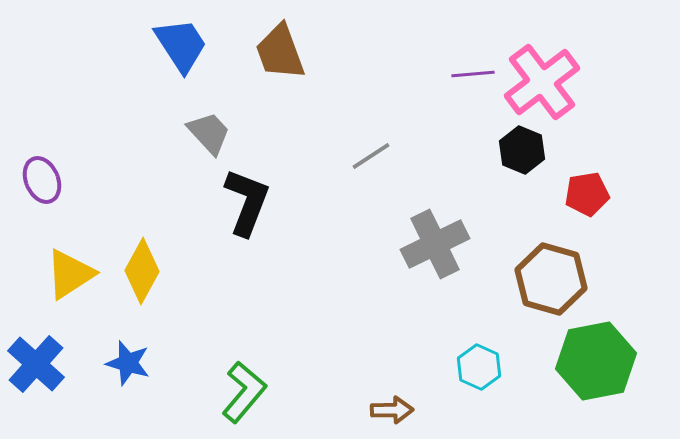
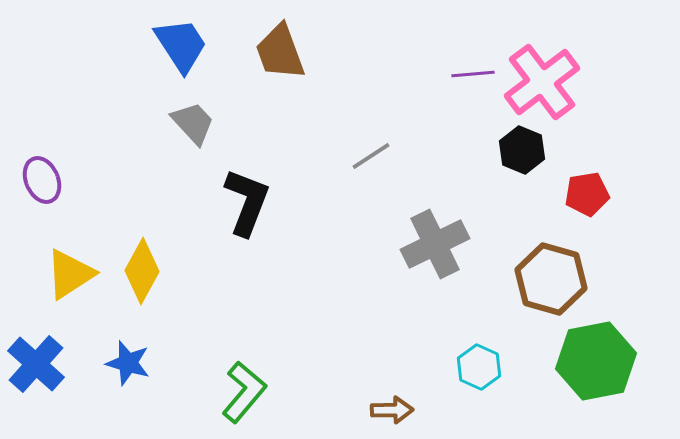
gray trapezoid: moved 16 px left, 10 px up
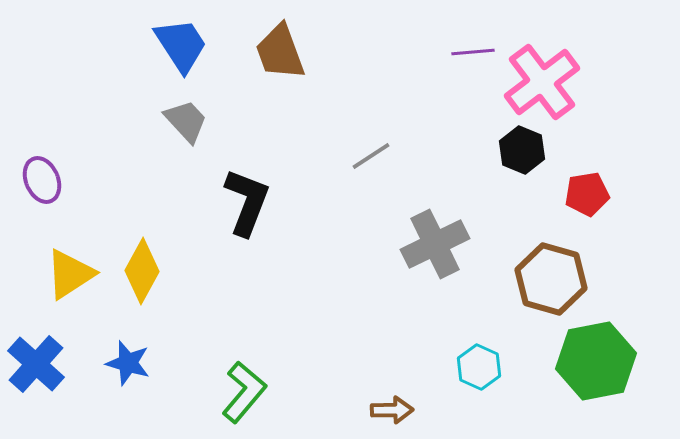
purple line: moved 22 px up
gray trapezoid: moved 7 px left, 2 px up
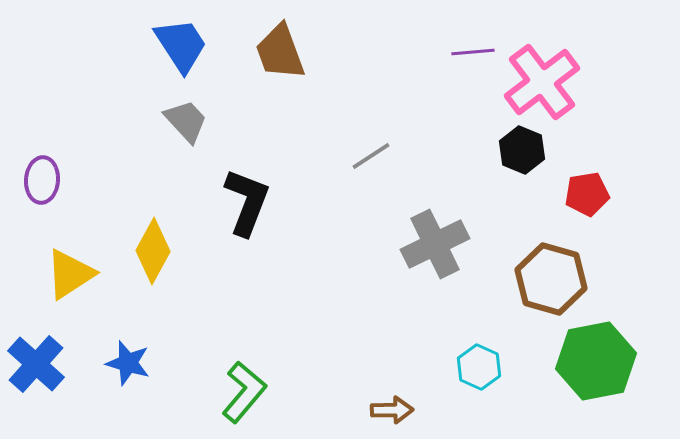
purple ellipse: rotated 27 degrees clockwise
yellow diamond: moved 11 px right, 20 px up
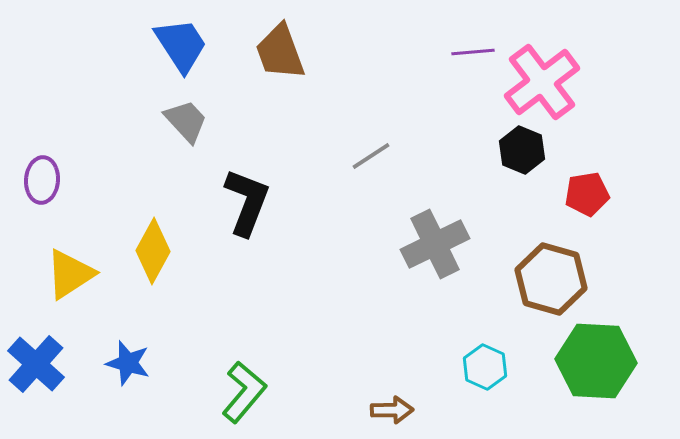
green hexagon: rotated 14 degrees clockwise
cyan hexagon: moved 6 px right
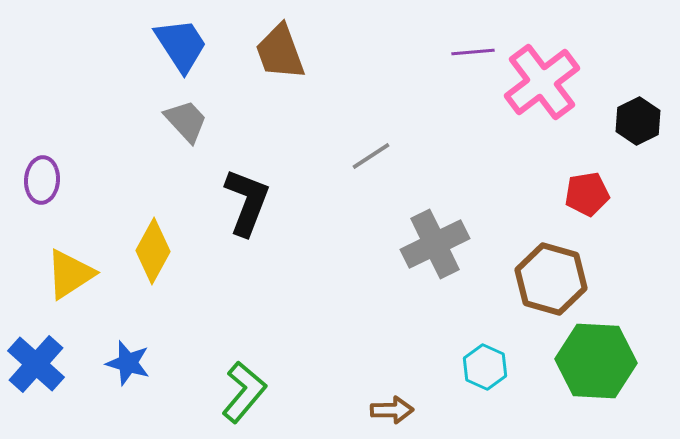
black hexagon: moved 116 px right, 29 px up; rotated 12 degrees clockwise
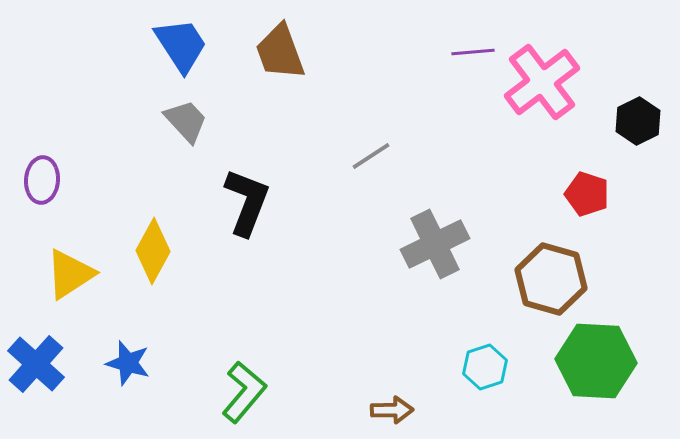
red pentagon: rotated 27 degrees clockwise
cyan hexagon: rotated 18 degrees clockwise
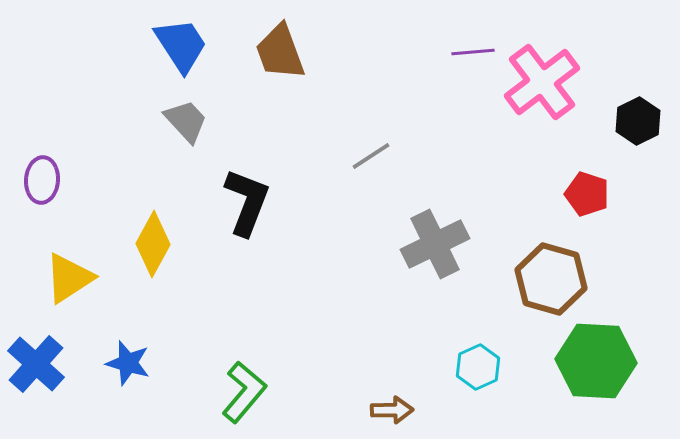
yellow diamond: moved 7 px up
yellow triangle: moved 1 px left, 4 px down
cyan hexagon: moved 7 px left; rotated 6 degrees counterclockwise
